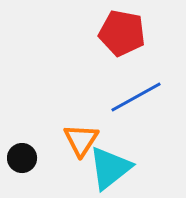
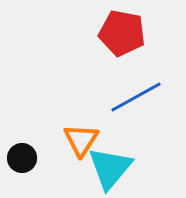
cyan triangle: rotated 12 degrees counterclockwise
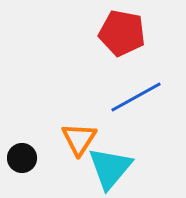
orange triangle: moved 2 px left, 1 px up
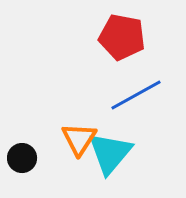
red pentagon: moved 4 px down
blue line: moved 2 px up
cyan triangle: moved 15 px up
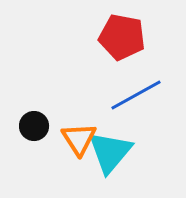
orange triangle: rotated 6 degrees counterclockwise
cyan triangle: moved 1 px up
black circle: moved 12 px right, 32 px up
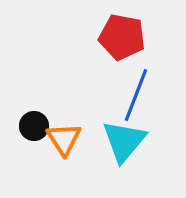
blue line: rotated 40 degrees counterclockwise
orange triangle: moved 15 px left
cyan triangle: moved 14 px right, 11 px up
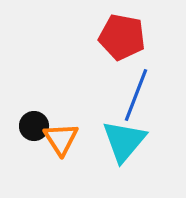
orange triangle: moved 3 px left
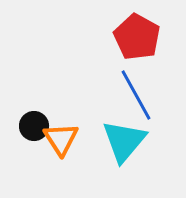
red pentagon: moved 15 px right; rotated 18 degrees clockwise
blue line: rotated 50 degrees counterclockwise
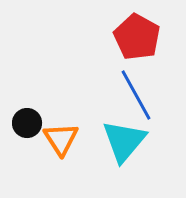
black circle: moved 7 px left, 3 px up
